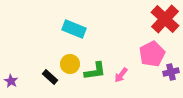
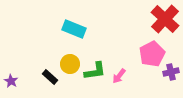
pink arrow: moved 2 px left, 1 px down
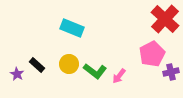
cyan rectangle: moved 2 px left, 1 px up
yellow circle: moved 1 px left
green L-shape: rotated 45 degrees clockwise
black rectangle: moved 13 px left, 12 px up
purple star: moved 6 px right, 7 px up
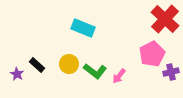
cyan rectangle: moved 11 px right
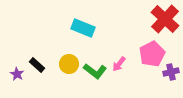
pink arrow: moved 12 px up
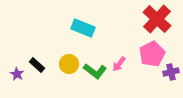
red cross: moved 8 px left
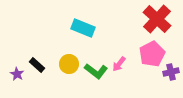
green L-shape: moved 1 px right
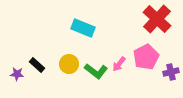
pink pentagon: moved 6 px left, 3 px down
purple star: rotated 24 degrees counterclockwise
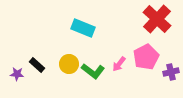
green L-shape: moved 3 px left
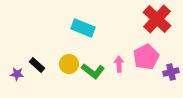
pink arrow: rotated 140 degrees clockwise
